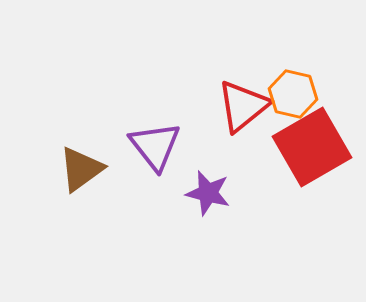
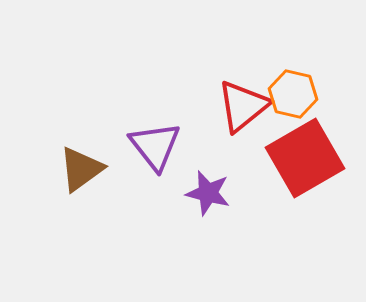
red square: moved 7 px left, 11 px down
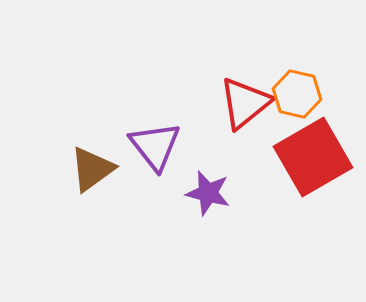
orange hexagon: moved 4 px right
red triangle: moved 2 px right, 3 px up
red square: moved 8 px right, 1 px up
brown triangle: moved 11 px right
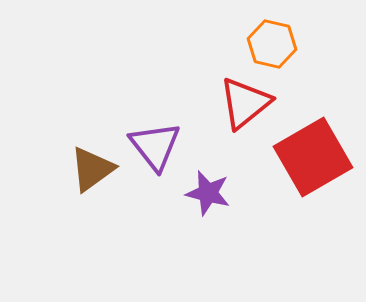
orange hexagon: moved 25 px left, 50 px up
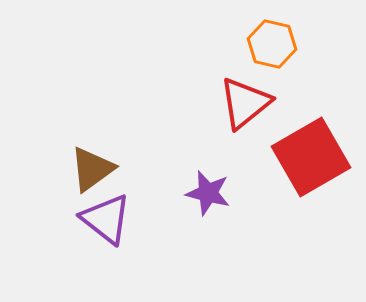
purple triangle: moved 49 px left, 73 px down; rotated 14 degrees counterclockwise
red square: moved 2 px left
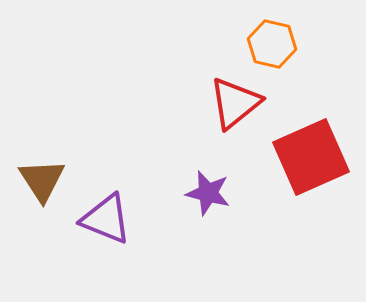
red triangle: moved 10 px left
red square: rotated 6 degrees clockwise
brown triangle: moved 50 px left, 11 px down; rotated 27 degrees counterclockwise
purple triangle: rotated 16 degrees counterclockwise
